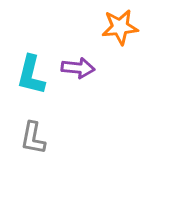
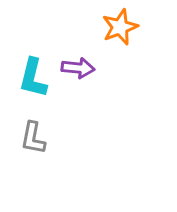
orange star: rotated 15 degrees counterclockwise
cyan L-shape: moved 2 px right, 3 px down
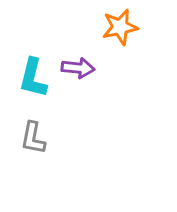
orange star: rotated 9 degrees clockwise
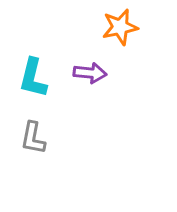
purple arrow: moved 12 px right, 5 px down
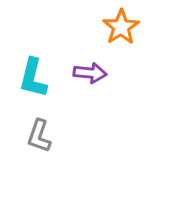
orange star: moved 1 px right; rotated 21 degrees counterclockwise
gray L-shape: moved 6 px right, 2 px up; rotated 8 degrees clockwise
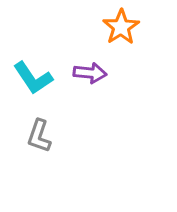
cyan L-shape: rotated 48 degrees counterclockwise
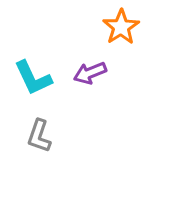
purple arrow: rotated 152 degrees clockwise
cyan L-shape: rotated 9 degrees clockwise
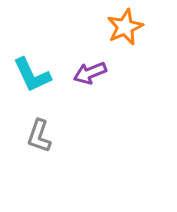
orange star: moved 4 px right; rotated 9 degrees clockwise
cyan L-shape: moved 1 px left, 3 px up
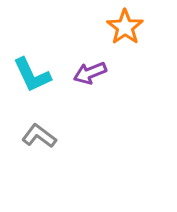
orange star: rotated 12 degrees counterclockwise
gray L-shape: rotated 108 degrees clockwise
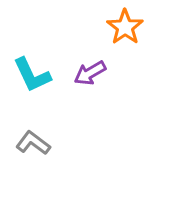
purple arrow: rotated 8 degrees counterclockwise
gray L-shape: moved 6 px left, 7 px down
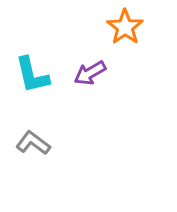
cyan L-shape: rotated 12 degrees clockwise
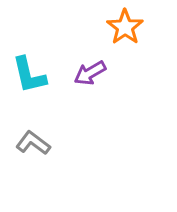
cyan L-shape: moved 3 px left
